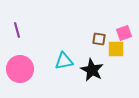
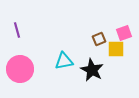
brown square: rotated 32 degrees counterclockwise
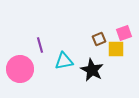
purple line: moved 23 px right, 15 px down
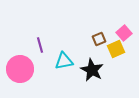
pink square: rotated 21 degrees counterclockwise
yellow square: rotated 24 degrees counterclockwise
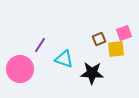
pink square: rotated 21 degrees clockwise
purple line: rotated 49 degrees clockwise
yellow square: rotated 18 degrees clockwise
cyan triangle: moved 2 px up; rotated 30 degrees clockwise
black star: moved 3 px down; rotated 25 degrees counterclockwise
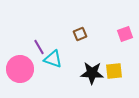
pink square: moved 1 px right, 1 px down
brown square: moved 19 px left, 5 px up
purple line: moved 1 px left, 2 px down; rotated 63 degrees counterclockwise
yellow square: moved 2 px left, 22 px down
cyan triangle: moved 11 px left
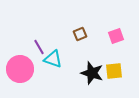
pink square: moved 9 px left, 2 px down
black star: rotated 15 degrees clockwise
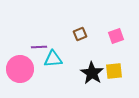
purple line: rotated 63 degrees counterclockwise
cyan triangle: rotated 24 degrees counterclockwise
black star: rotated 15 degrees clockwise
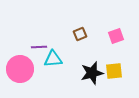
black star: rotated 25 degrees clockwise
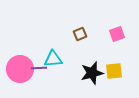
pink square: moved 1 px right, 2 px up
purple line: moved 21 px down
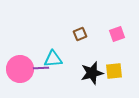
purple line: moved 2 px right
